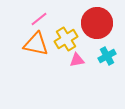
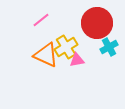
pink line: moved 2 px right, 1 px down
yellow cross: moved 8 px down
orange triangle: moved 10 px right, 11 px down; rotated 12 degrees clockwise
cyan cross: moved 2 px right, 9 px up
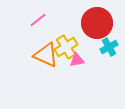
pink line: moved 3 px left
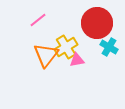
cyan cross: rotated 30 degrees counterclockwise
orange triangle: rotated 44 degrees clockwise
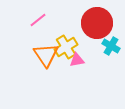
cyan cross: moved 2 px right, 1 px up
orange triangle: rotated 12 degrees counterclockwise
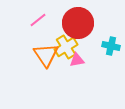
red circle: moved 19 px left
cyan cross: rotated 18 degrees counterclockwise
